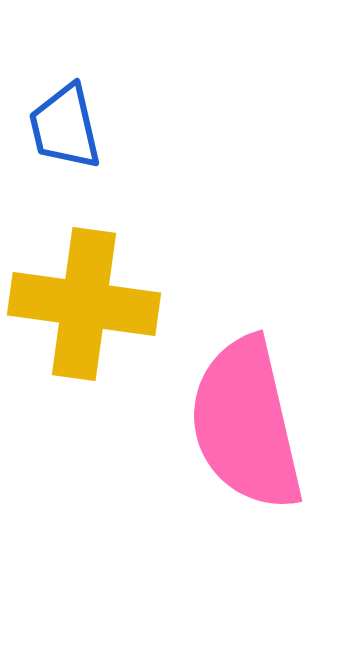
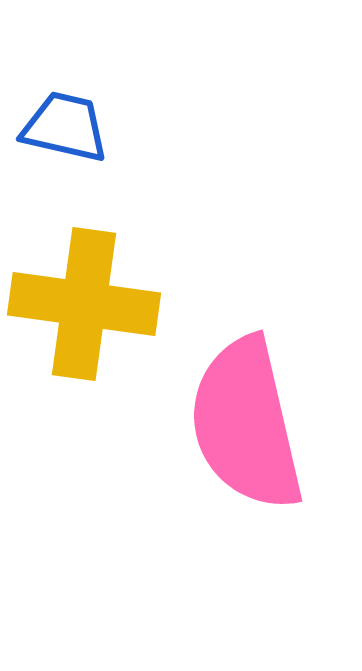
blue trapezoid: rotated 116 degrees clockwise
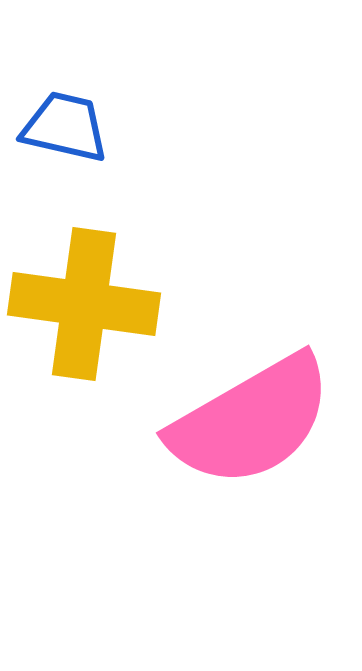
pink semicircle: moved 5 px right, 3 px up; rotated 107 degrees counterclockwise
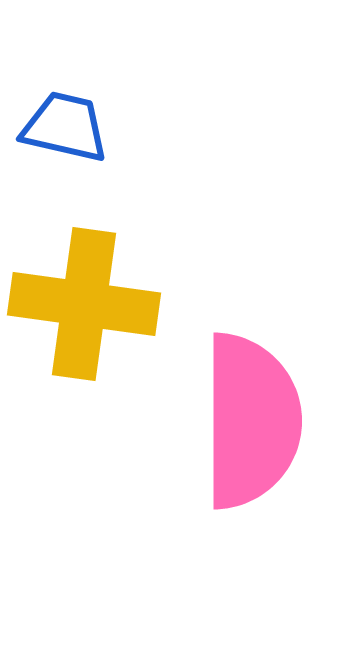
pink semicircle: rotated 60 degrees counterclockwise
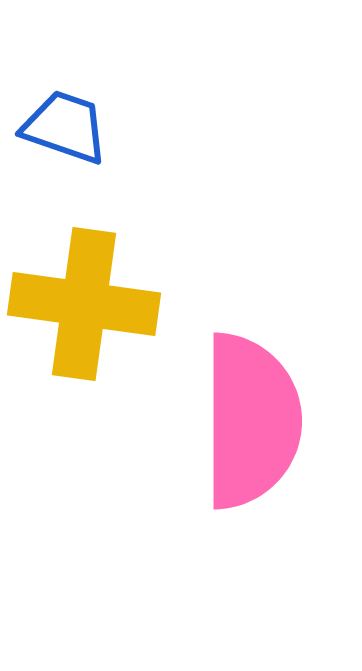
blue trapezoid: rotated 6 degrees clockwise
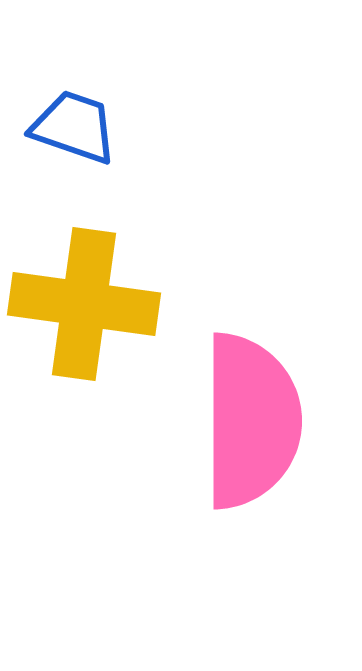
blue trapezoid: moved 9 px right
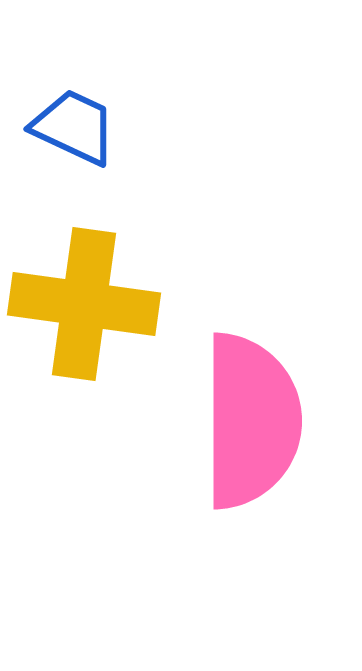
blue trapezoid: rotated 6 degrees clockwise
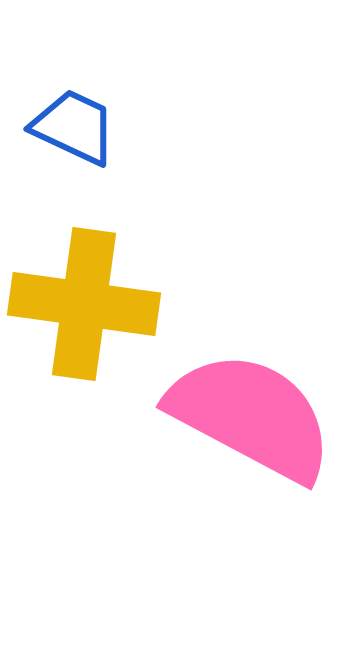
pink semicircle: moved 5 px up; rotated 62 degrees counterclockwise
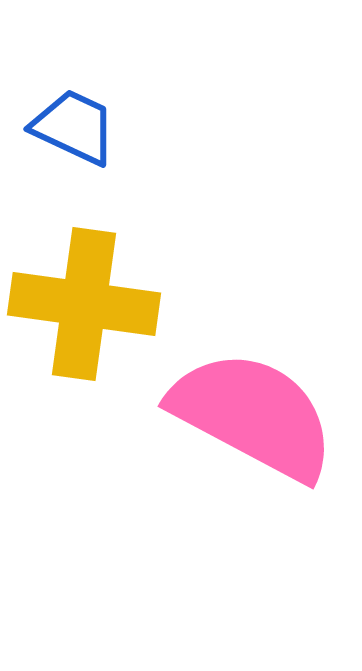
pink semicircle: moved 2 px right, 1 px up
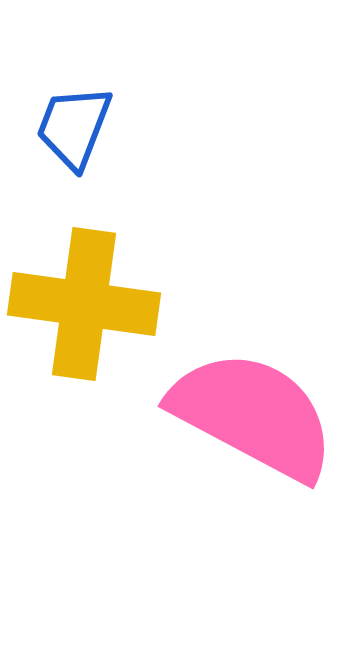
blue trapezoid: rotated 94 degrees counterclockwise
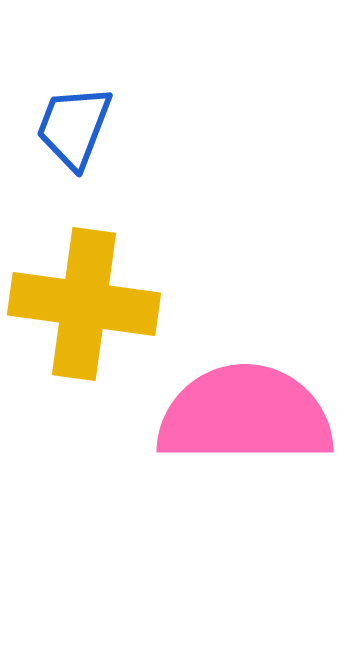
pink semicircle: moved 8 px left; rotated 28 degrees counterclockwise
